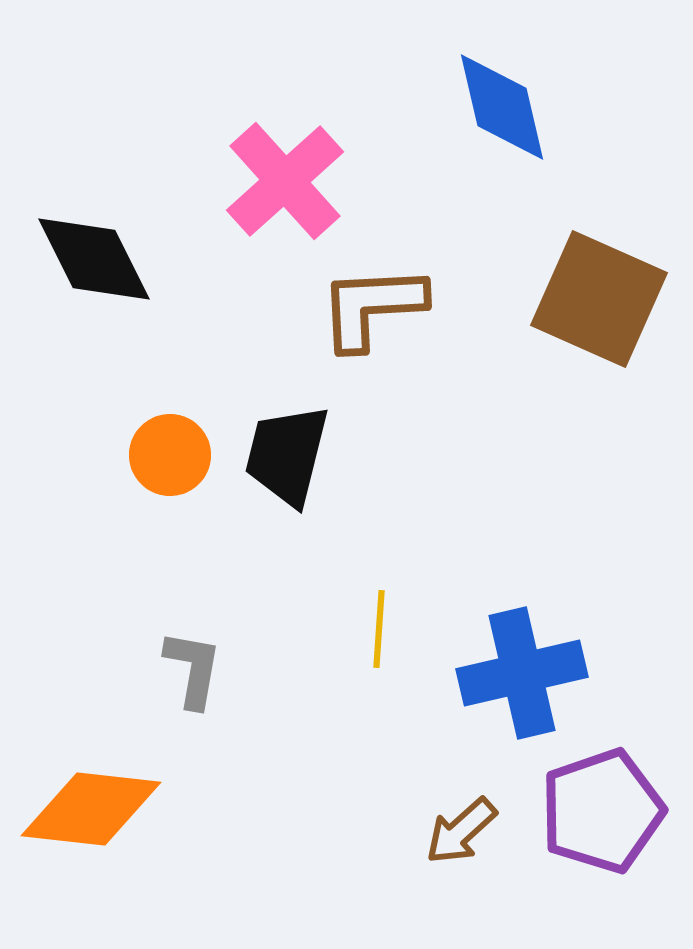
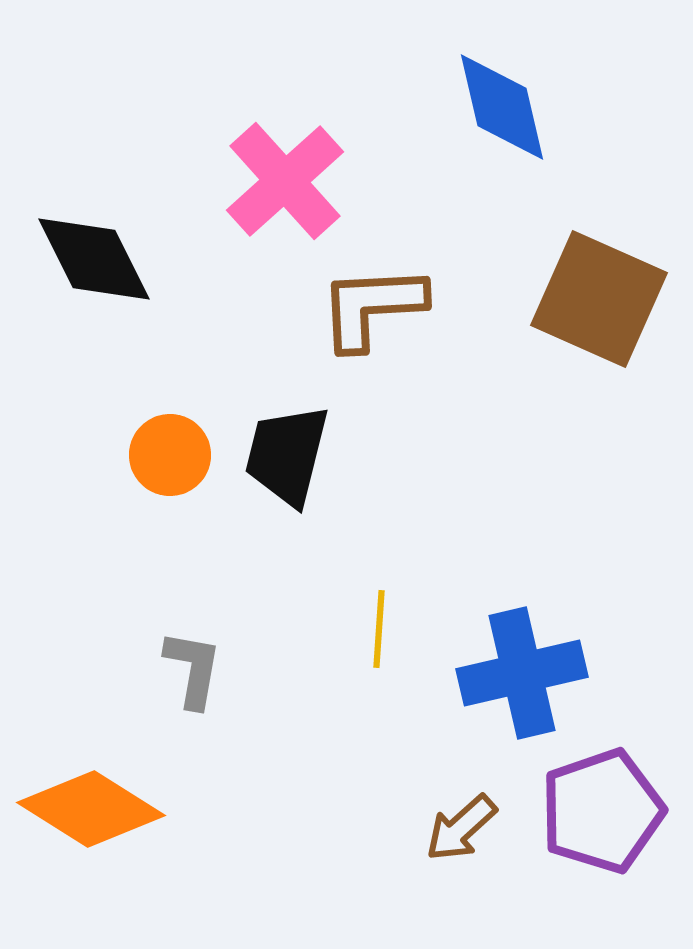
orange diamond: rotated 26 degrees clockwise
brown arrow: moved 3 px up
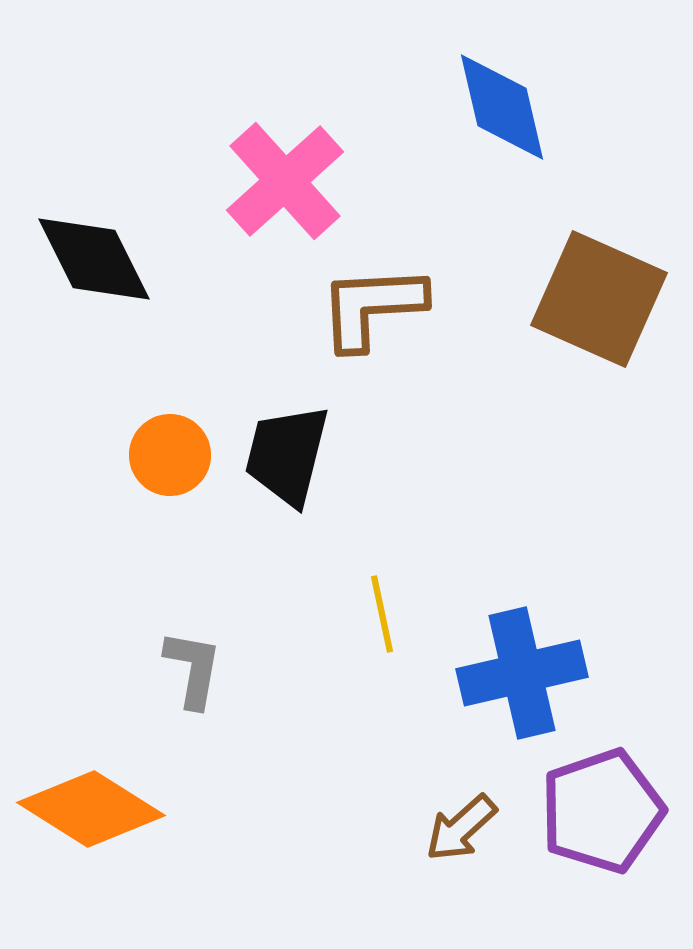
yellow line: moved 3 px right, 15 px up; rotated 16 degrees counterclockwise
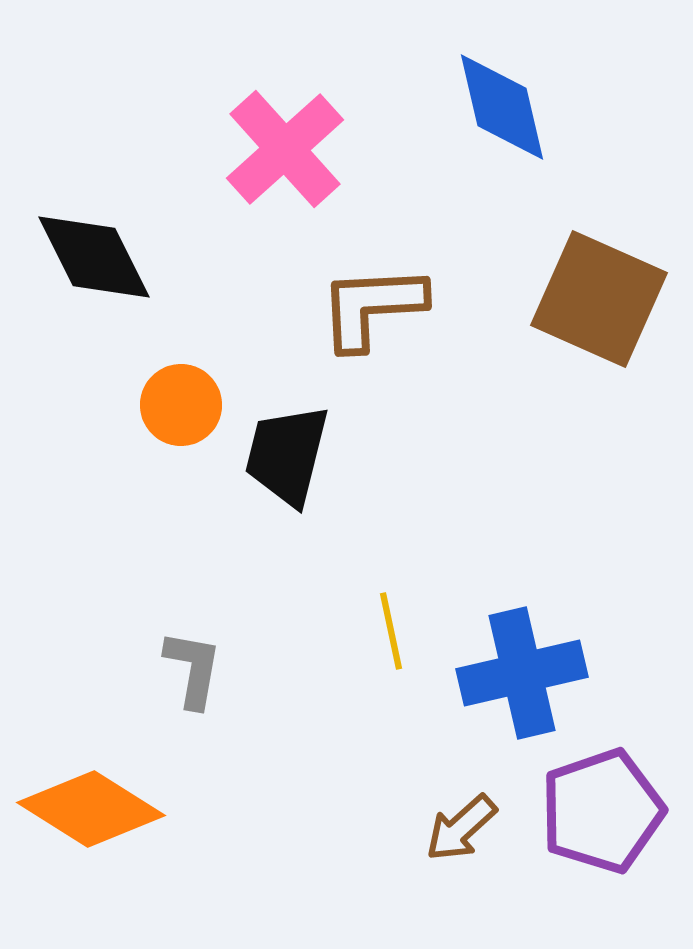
pink cross: moved 32 px up
black diamond: moved 2 px up
orange circle: moved 11 px right, 50 px up
yellow line: moved 9 px right, 17 px down
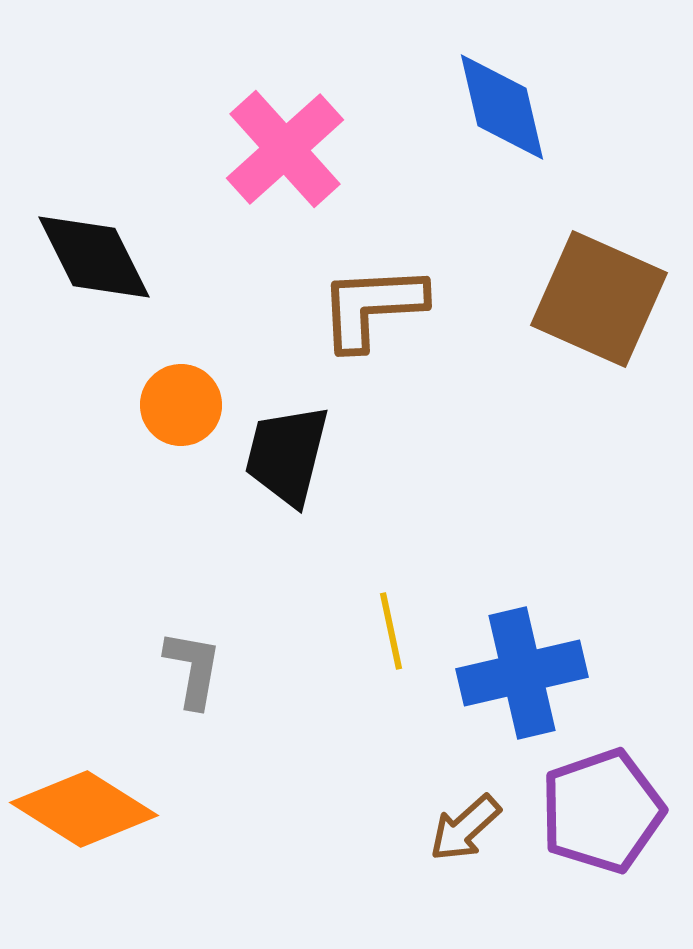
orange diamond: moved 7 px left
brown arrow: moved 4 px right
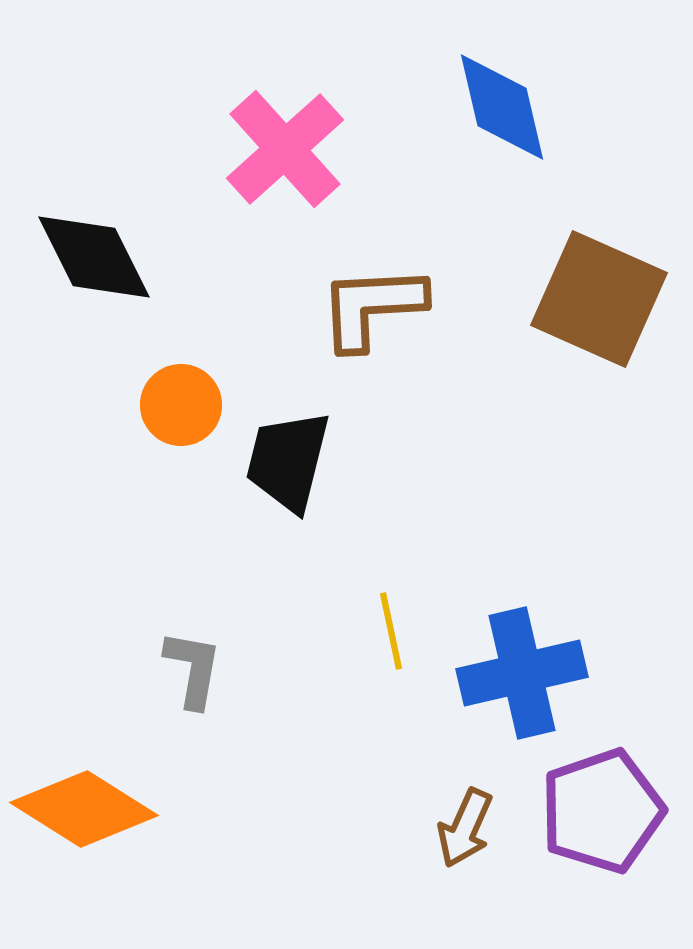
black trapezoid: moved 1 px right, 6 px down
brown arrow: rotated 24 degrees counterclockwise
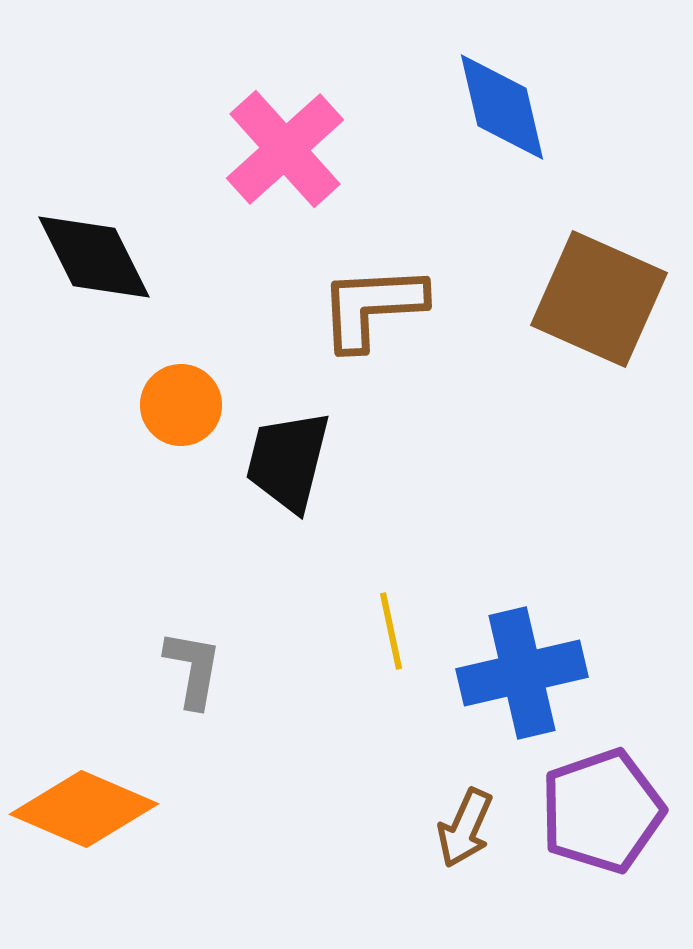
orange diamond: rotated 9 degrees counterclockwise
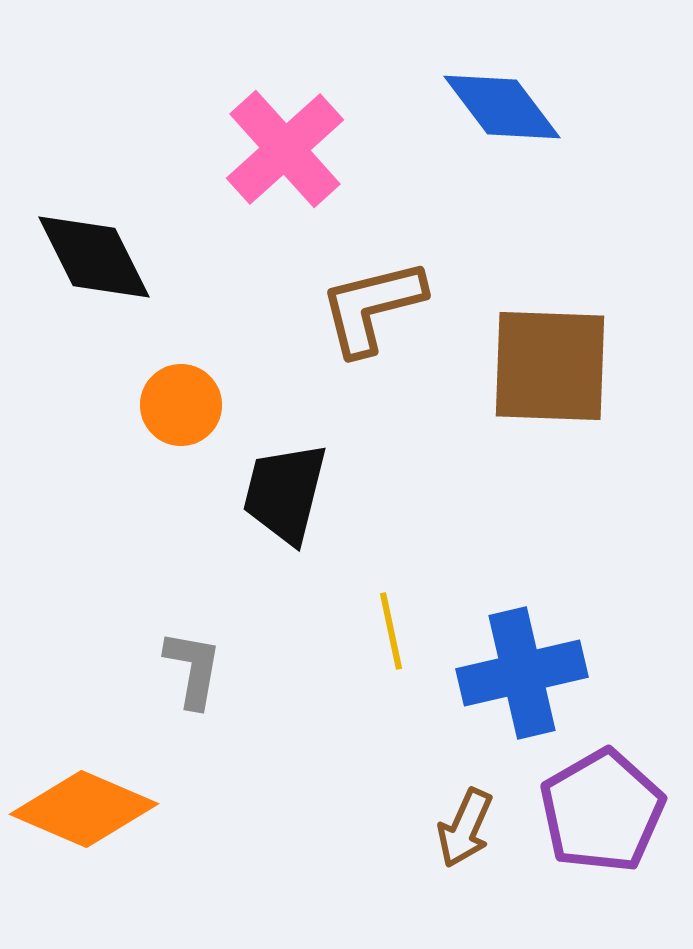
blue diamond: rotated 24 degrees counterclockwise
brown square: moved 49 px left, 67 px down; rotated 22 degrees counterclockwise
brown L-shape: rotated 11 degrees counterclockwise
black trapezoid: moved 3 px left, 32 px down
purple pentagon: rotated 11 degrees counterclockwise
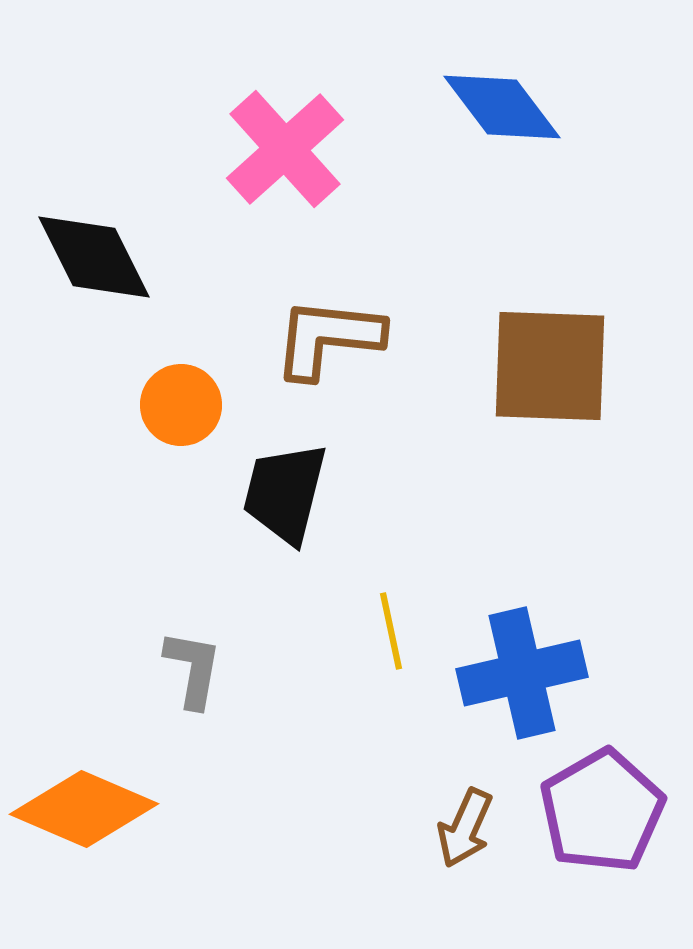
brown L-shape: moved 44 px left, 31 px down; rotated 20 degrees clockwise
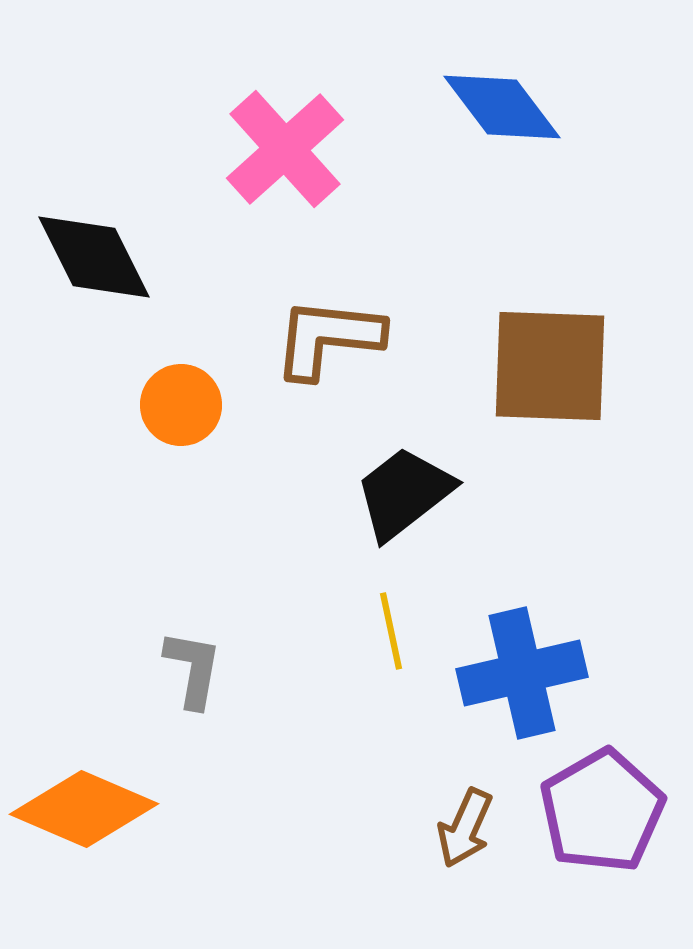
black trapezoid: moved 119 px right; rotated 38 degrees clockwise
